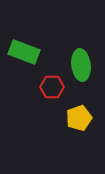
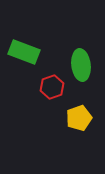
red hexagon: rotated 20 degrees counterclockwise
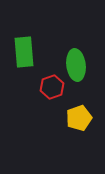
green rectangle: rotated 64 degrees clockwise
green ellipse: moved 5 px left
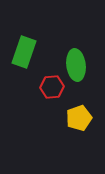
green rectangle: rotated 24 degrees clockwise
red hexagon: rotated 15 degrees clockwise
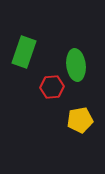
yellow pentagon: moved 1 px right, 2 px down; rotated 10 degrees clockwise
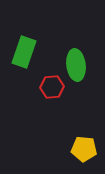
yellow pentagon: moved 4 px right, 29 px down; rotated 15 degrees clockwise
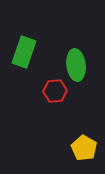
red hexagon: moved 3 px right, 4 px down
yellow pentagon: moved 1 px up; rotated 25 degrees clockwise
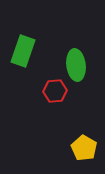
green rectangle: moved 1 px left, 1 px up
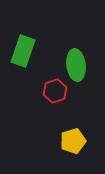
red hexagon: rotated 15 degrees counterclockwise
yellow pentagon: moved 11 px left, 7 px up; rotated 25 degrees clockwise
